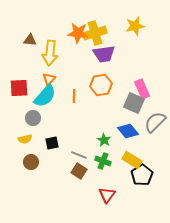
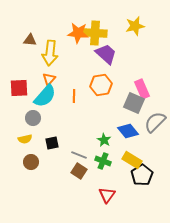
yellow cross: rotated 20 degrees clockwise
purple trapezoid: moved 2 px right; rotated 130 degrees counterclockwise
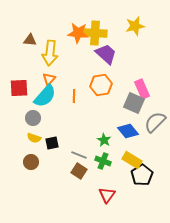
yellow semicircle: moved 9 px right, 1 px up; rotated 32 degrees clockwise
